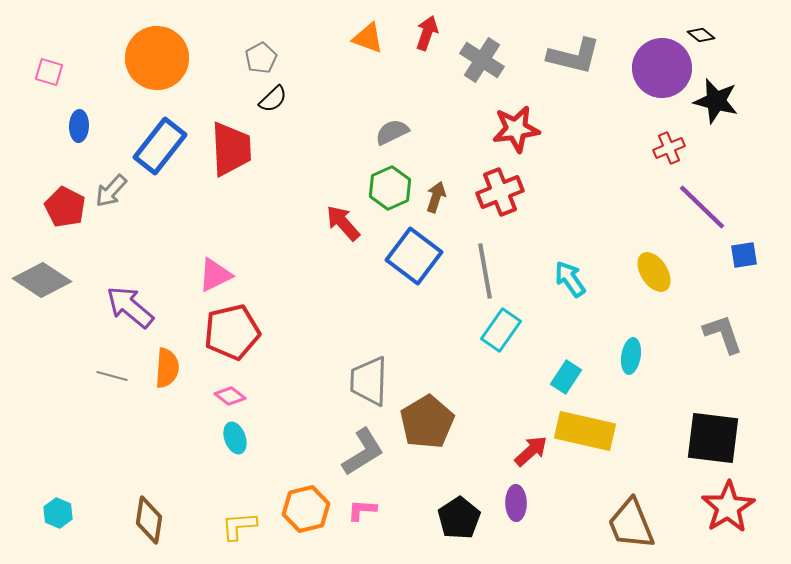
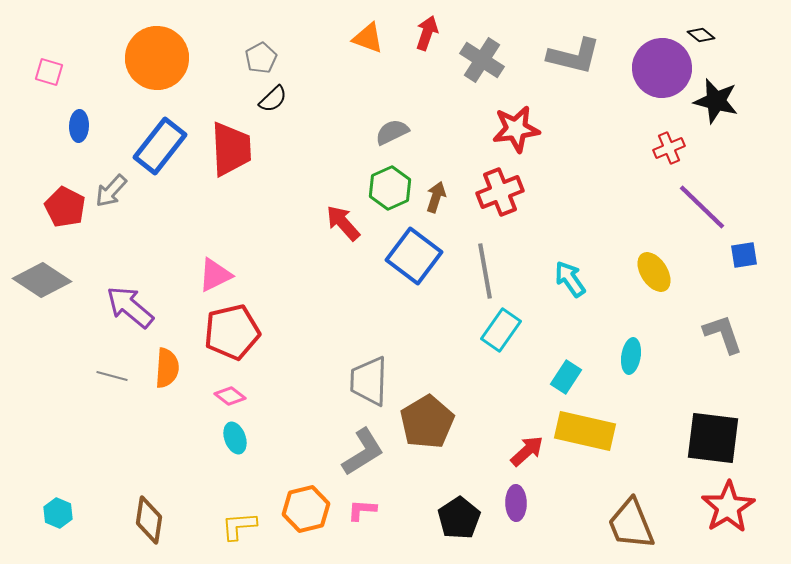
red arrow at (531, 451): moved 4 px left
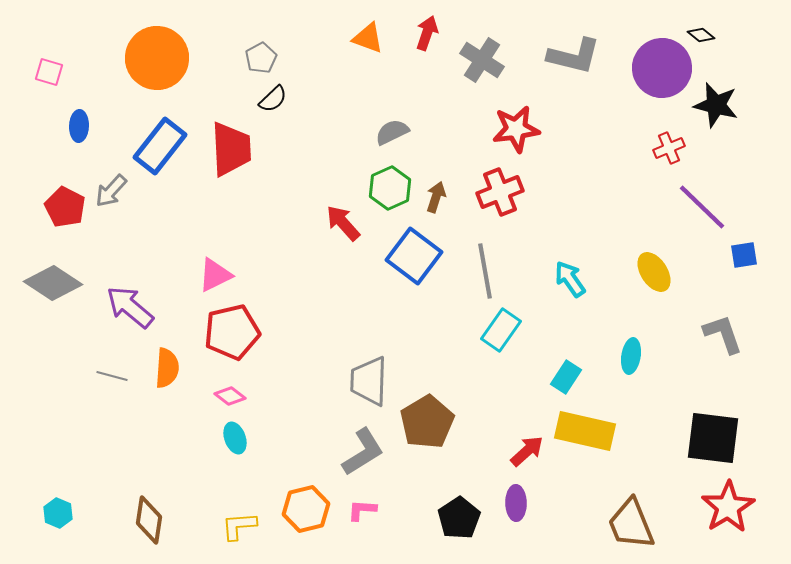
black star at (716, 101): moved 4 px down
gray diamond at (42, 280): moved 11 px right, 3 px down
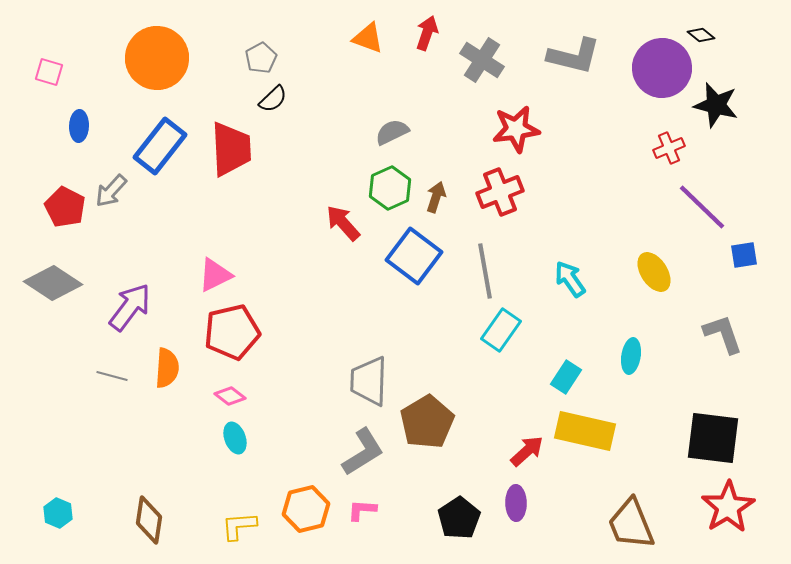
purple arrow at (130, 307): rotated 87 degrees clockwise
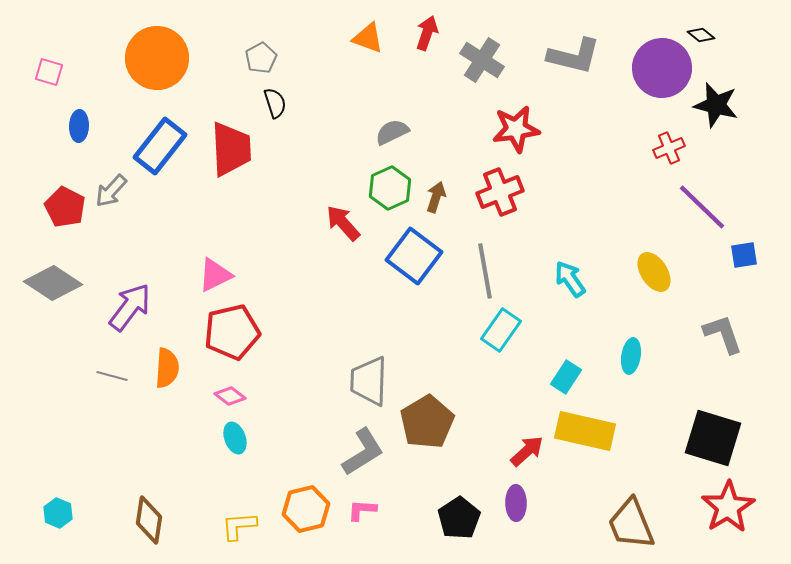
black semicircle at (273, 99): moved 2 px right, 4 px down; rotated 64 degrees counterclockwise
black square at (713, 438): rotated 10 degrees clockwise
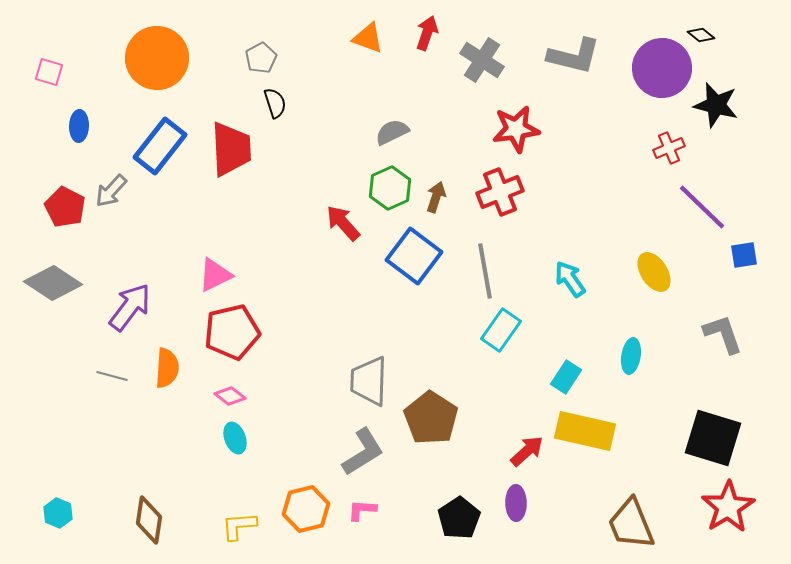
brown pentagon at (427, 422): moved 4 px right, 4 px up; rotated 8 degrees counterclockwise
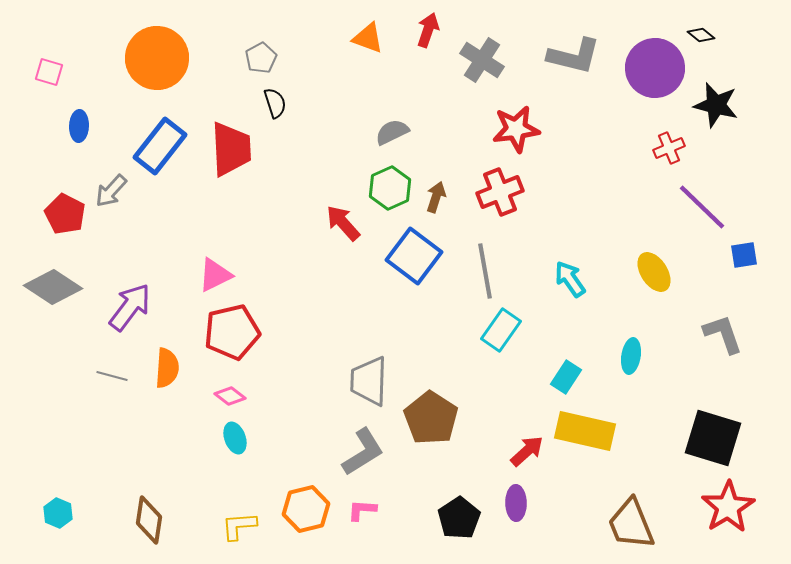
red arrow at (427, 33): moved 1 px right, 3 px up
purple circle at (662, 68): moved 7 px left
red pentagon at (65, 207): moved 7 px down
gray diamond at (53, 283): moved 4 px down
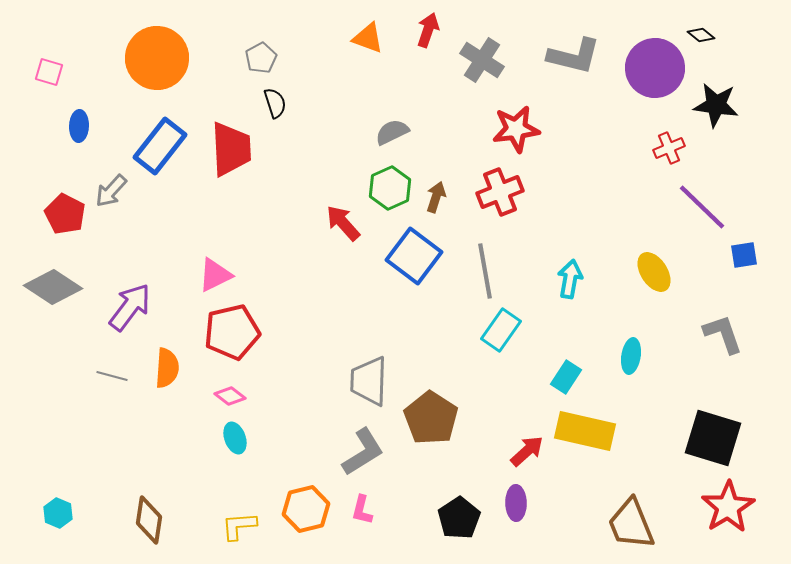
black star at (716, 105): rotated 6 degrees counterclockwise
cyan arrow at (570, 279): rotated 45 degrees clockwise
pink L-shape at (362, 510): rotated 80 degrees counterclockwise
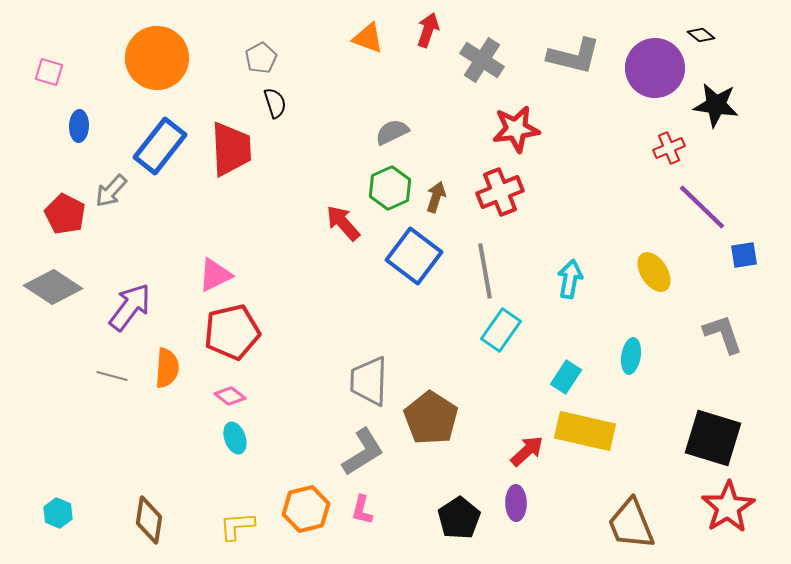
yellow L-shape at (239, 526): moved 2 px left
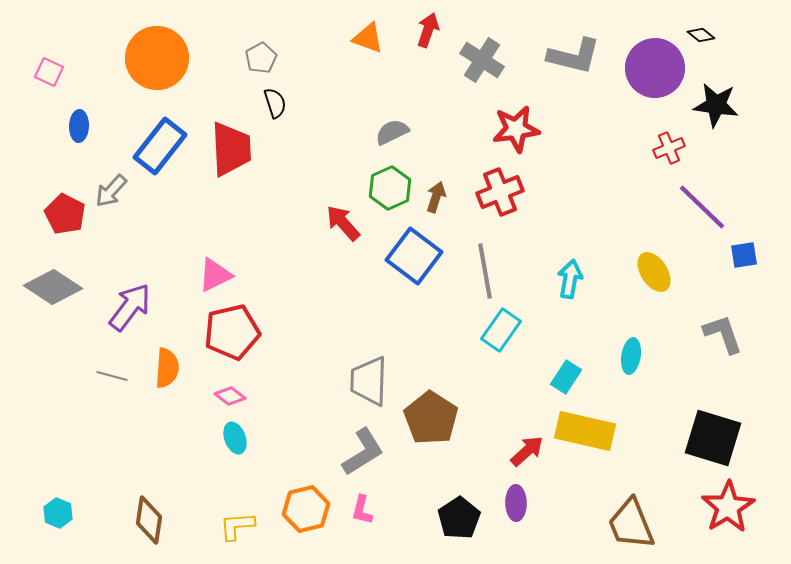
pink square at (49, 72): rotated 8 degrees clockwise
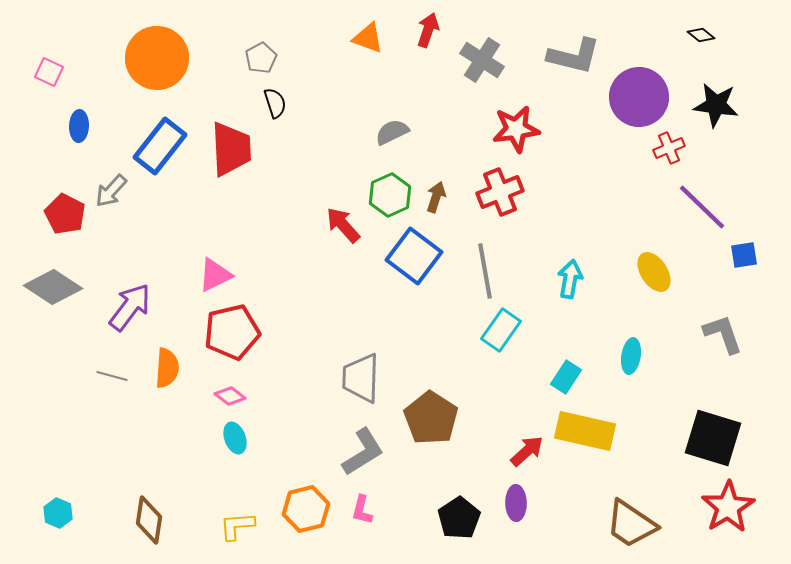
purple circle at (655, 68): moved 16 px left, 29 px down
green hexagon at (390, 188): moved 7 px down
red arrow at (343, 223): moved 2 px down
gray trapezoid at (369, 381): moved 8 px left, 3 px up
brown trapezoid at (631, 524): rotated 34 degrees counterclockwise
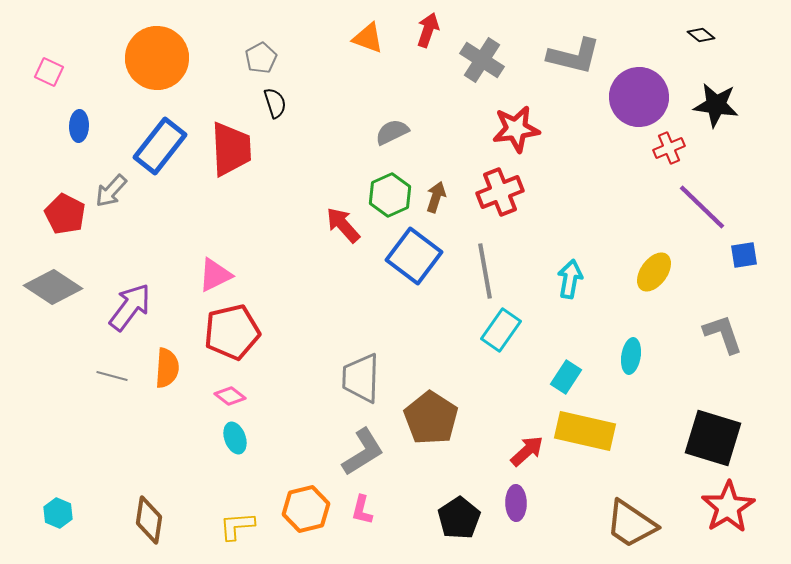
yellow ellipse at (654, 272): rotated 69 degrees clockwise
